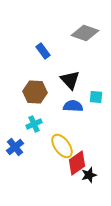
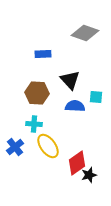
blue rectangle: moved 3 px down; rotated 56 degrees counterclockwise
brown hexagon: moved 2 px right, 1 px down
blue semicircle: moved 2 px right
cyan cross: rotated 28 degrees clockwise
yellow ellipse: moved 14 px left
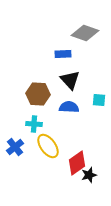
blue rectangle: moved 20 px right
brown hexagon: moved 1 px right, 1 px down
cyan square: moved 3 px right, 3 px down
blue semicircle: moved 6 px left, 1 px down
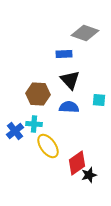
blue rectangle: moved 1 px right
blue cross: moved 16 px up
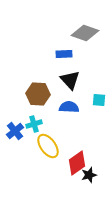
cyan cross: rotated 21 degrees counterclockwise
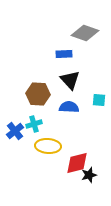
yellow ellipse: rotated 50 degrees counterclockwise
red diamond: rotated 20 degrees clockwise
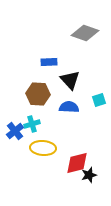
blue rectangle: moved 15 px left, 8 px down
cyan square: rotated 24 degrees counterclockwise
cyan cross: moved 2 px left
yellow ellipse: moved 5 px left, 2 px down
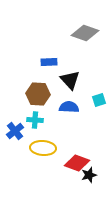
cyan cross: moved 3 px right, 4 px up; rotated 21 degrees clockwise
red diamond: rotated 35 degrees clockwise
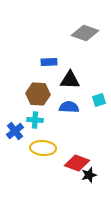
black triangle: rotated 45 degrees counterclockwise
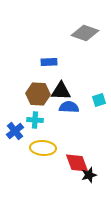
black triangle: moved 9 px left, 11 px down
red diamond: rotated 50 degrees clockwise
